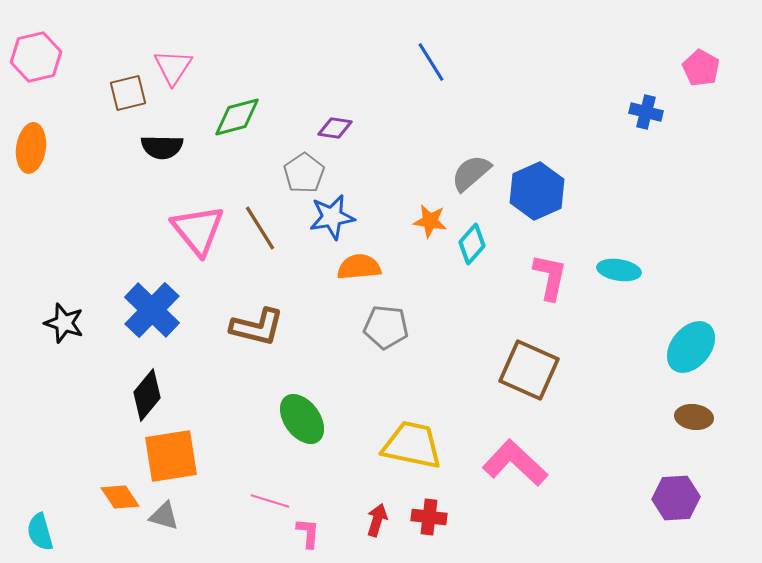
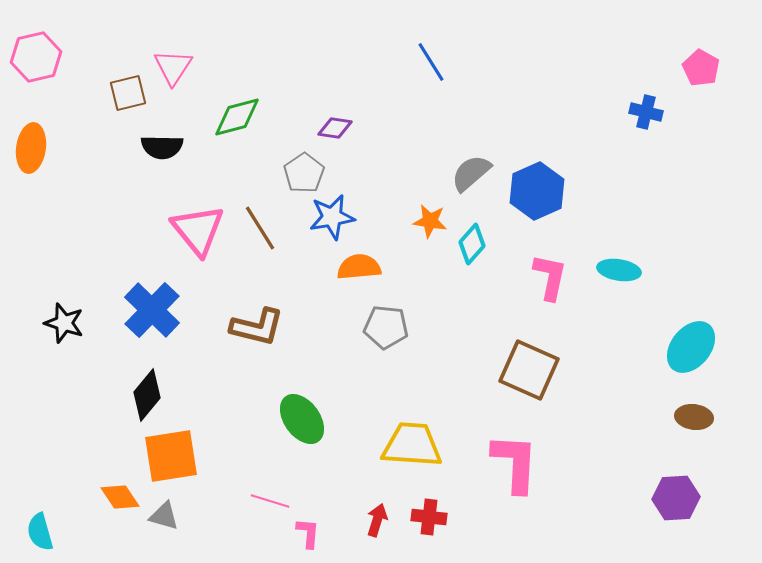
yellow trapezoid at (412, 445): rotated 8 degrees counterclockwise
pink L-shape at (515, 463): rotated 50 degrees clockwise
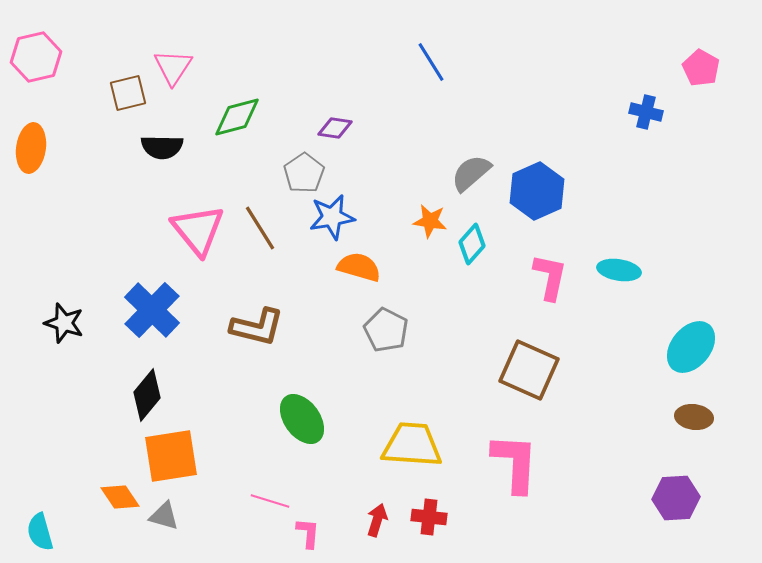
orange semicircle at (359, 267): rotated 21 degrees clockwise
gray pentagon at (386, 327): moved 3 px down; rotated 21 degrees clockwise
